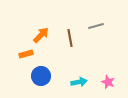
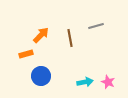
cyan arrow: moved 6 px right
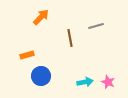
orange arrow: moved 18 px up
orange rectangle: moved 1 px right, 1 px down
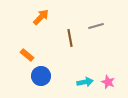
orange rectangle: rotated 56 degrees clockwise
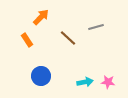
gray line: moved 1 px down
brown line: moved 2 px left; rotated 36 degrees counterclockwise
orange rectangle: moved 15 px up; rotated 16 degrees clockwise
pink star: rotated 16 degrees counterclockwise
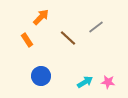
gray line: rotated 21 degrees counterclockwise
cyan arrow: rotated 21 degrees counterclockwise
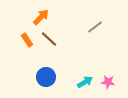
gray line: moved 1 px left
brown line: moved 19 px left, 1 px down
blue circle: moved 5 px right, 1 px down
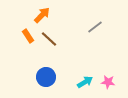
orange arrow: moved 1 px right, 2 px up
orange rectangle: moved 1 px right, 4 px up
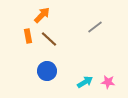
orange rectangle: rotated 24 degrees clockwise
blue circle: moved 1 px right, 6 px up
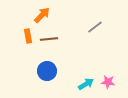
brown line: rotated 48 degrees counterclockwise
cyan arrow: moved 1 px right, 2 px down
